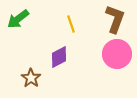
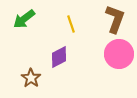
green arrow: moved 6 px right
pink circle: moved 2 px right
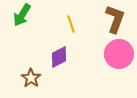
green arrow: moved 2 px left, 4 px up; rotated 20 degrees counterclockwise
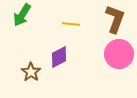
yellow line: rotated 66 degrees counterclockwise
brown star: moved 6 px up
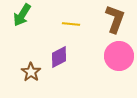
pink circle: moved 2 px down
